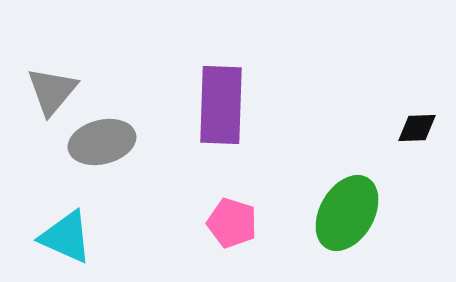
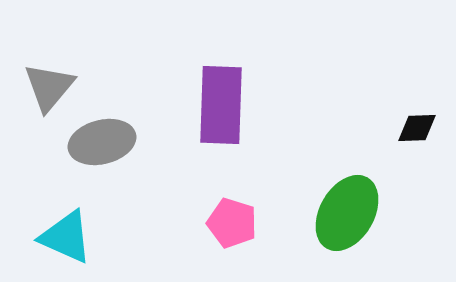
gray triangle: moved 3 px left, 4 px up
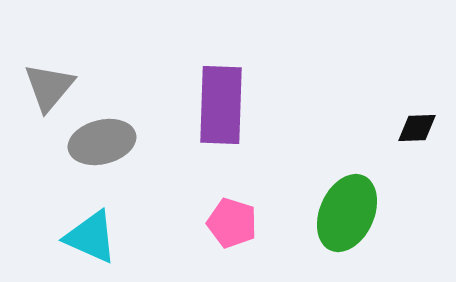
green ellipse: rotated 6 degrees counterclockwise
cyan triangle: moved 25 px right
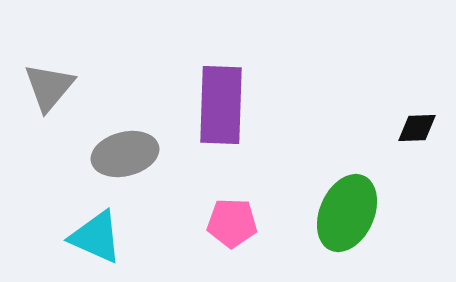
gray ellipse: moved 23 px right, 12 px down
pink pentagon: rotated 15 degrees counterclockwise
cyan triangle: moved 5 px right
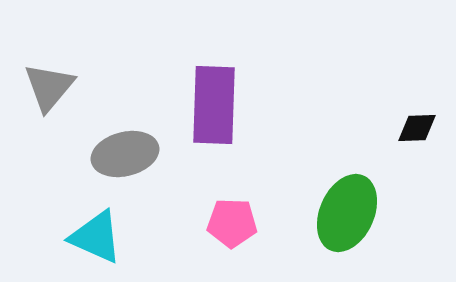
purple rectangle: moved 7 px left
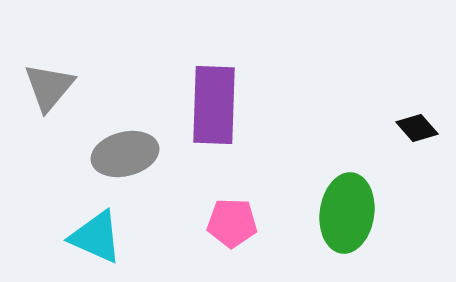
black diamond: rotated 51 degrees clockwise
green ellipse: rotated 16 degrees counterclockwise
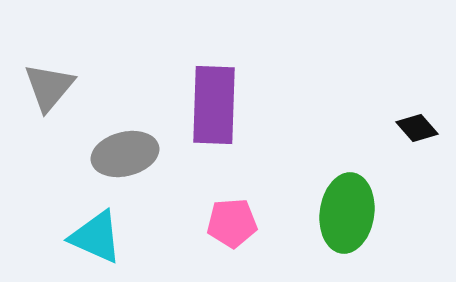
pink pentagon: rotated 6 degrees counterclockwise
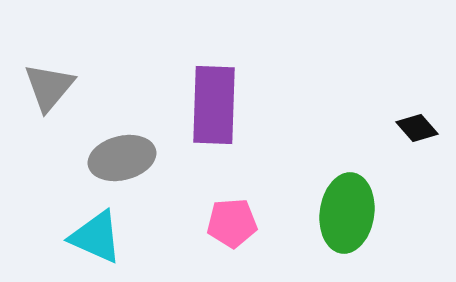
gray ellipse: moved 3 px left, 4 px down
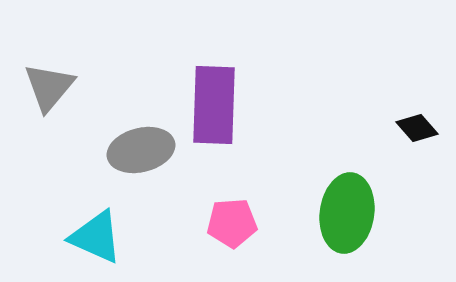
gray ellipse: moved 19 px right, 8 px up
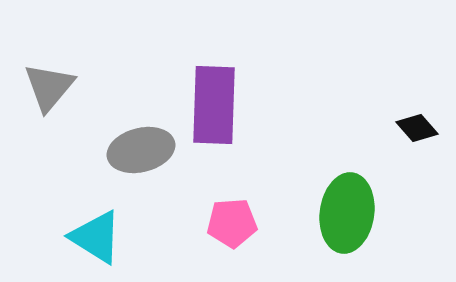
cyan triangle: rotated 8 degrees clockwise
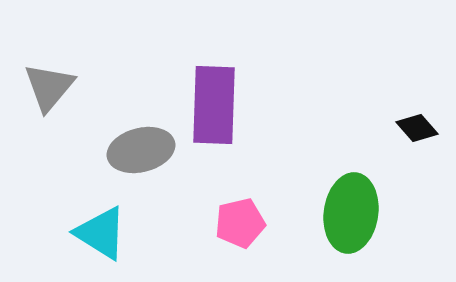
green ellipse: moved 4 px right
pink pentagon: moved 8 px right; rotated 9 degrees counterclockwise
cyan triangle: moved 5 px right, 4 px up
